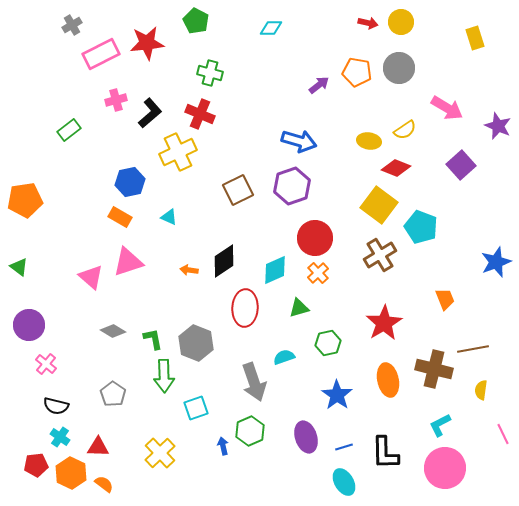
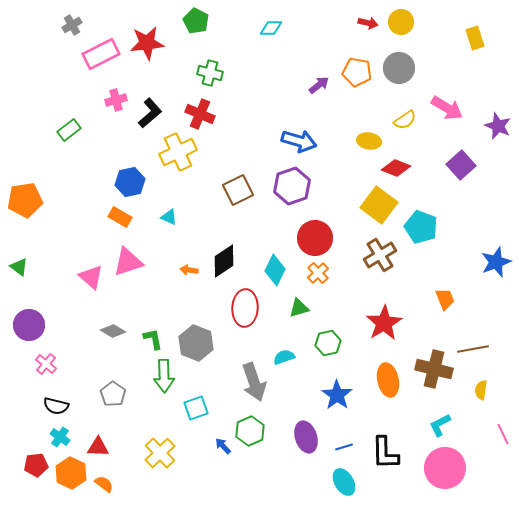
yellow semicircle at (405, 130): moved 10 px up
cyan diamond at (275, 270): rotated 40 degrees counterclockwise
blue arrow at (223, 446): rotated 30 degrees counterclockwise
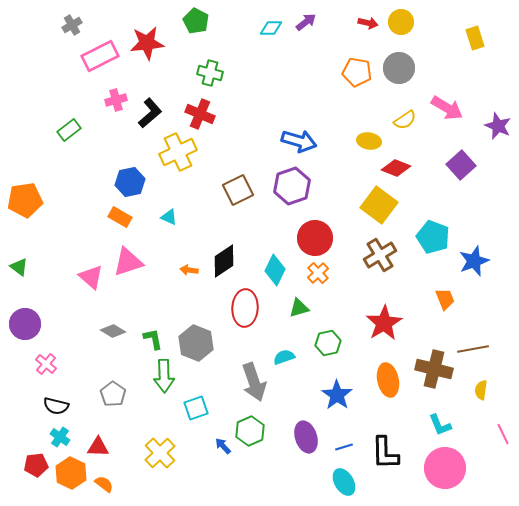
pink rectangle at (101, 54): moved 1 px left, 2 px down
purple arrow at (319, 85): moved 13 px left, 63 px up
cyan pentagon at (421, 227): moved 12 px right, 10 px down
blue star at (496, 262): moved 22 px left, 1 px up
purple circle at (29, 325): moved 4 px left, 1 px up
cyan L-shape at (440, 425): rotated 85 degrees counterclockwise
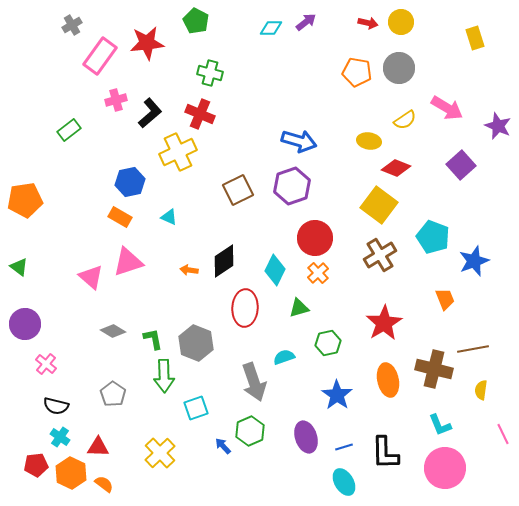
pink rectangle at (100, 56): rotated 27 degrees counterclockwise
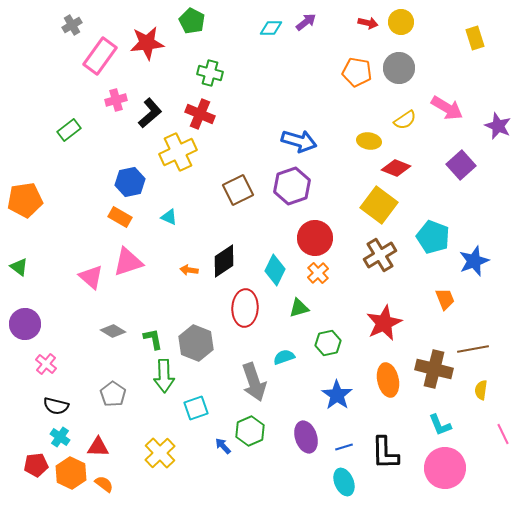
green pentagon at (196, 21): moved 4 px left
red star at (384, 323): rotated 6 degrees clockwise
cyan ellipse at (344, 482): rotated 8 degrees clockwise
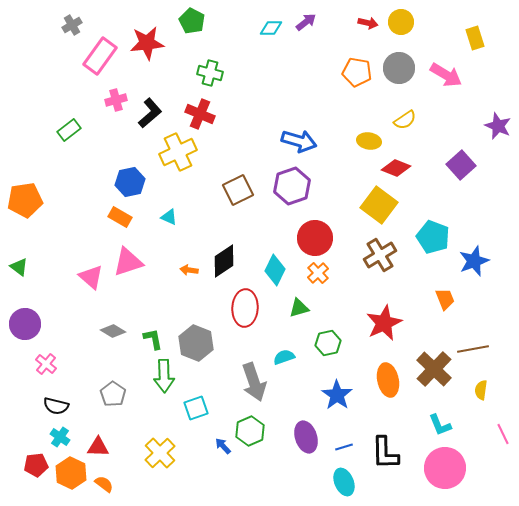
pink arrow at (447, 108): moved 1 px left, 33 px up
brown cross at (434, 369): rotated 30 degrees clockwise
